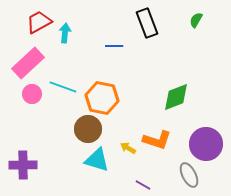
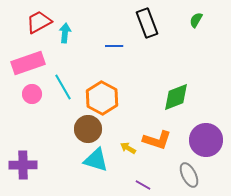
pink rectangle: rotated 24 degrees clockwise
cyan line: rotated 40 degrees clockwise
orange hexagon: rotated 16 degrees clockwise
purple circle: moved 4 px up
cyan triangle: moved 1 px left
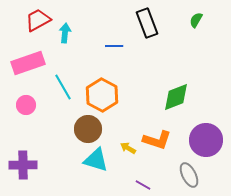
red trapezoid: moved 1 px left, 2 px up
pink circle: moved 6 px left, 11 px down
orange hexagon: moved 3 px up
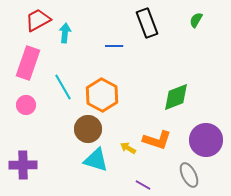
pink rectangle: rotated 52 degrees counterclockwise
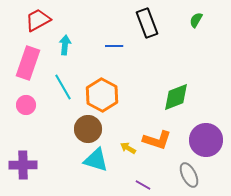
cyan arrow: moved 12 px down
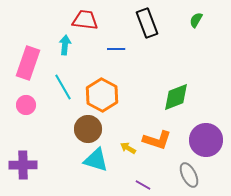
red trapezoid: moved 47 px right; rotated 36 degrees clockwise
blue line: moved 2 px right, 3 px down
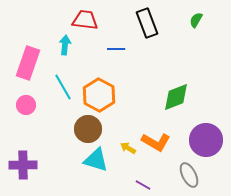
orange hexagon: moved 3 px left
orange L-shape: moved 1 px left, 2 px down; rotated 12 degrees clockwise
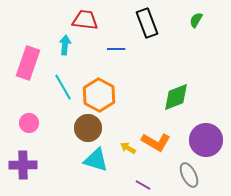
pink circle: moved 3 px right, 18 px down
brown circle: moved 1 px up
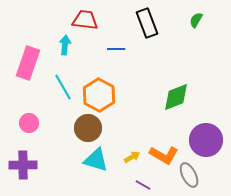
orange L-shape: moved 8 px right, 13 px down
yellow arrow: moved 4 px right, 9 px down; rotated 119 degrees clockwise
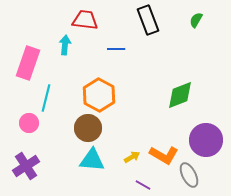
black rectangle: moved 1 px right, 3 px up
cyan line: moved 17 px left, 11 px down; rotated 44 degrees clockwise
green diamond: moved 4 px right, 2 px up
cyan triangle: moved 4 px left; rotated 12 degrees counterclockwise
purple cross: moved 3 px right, 1 px down; rotated 32 degrees counterclockwise
